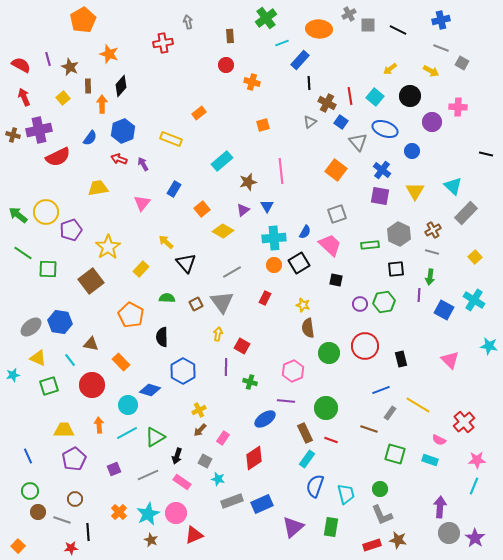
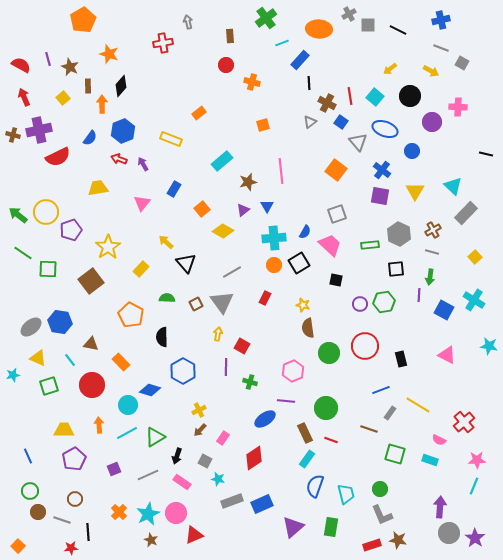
pink triangle at (450, 360): moved 3 px left, 5 px up; rotated 18 degrees counterclockwise
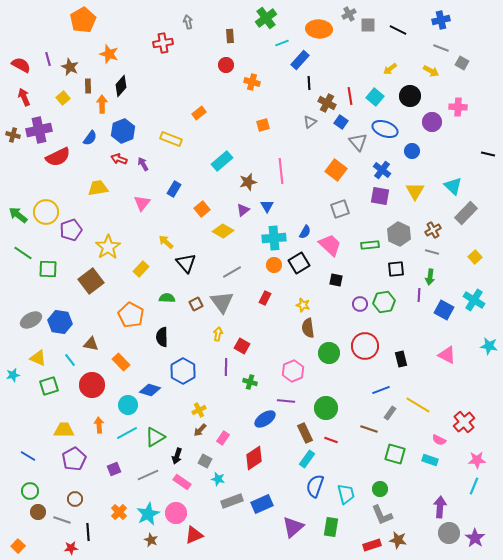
black line at (486, 154): moved 2 px right
gray square at (337, 214): moved 3 px right, 5 px up
gray ellipse at (31, 327): moved 7 px up; rotated 10 degrees clockwise
blue line at (28, 456): rotated 35 degrees counterclockwise
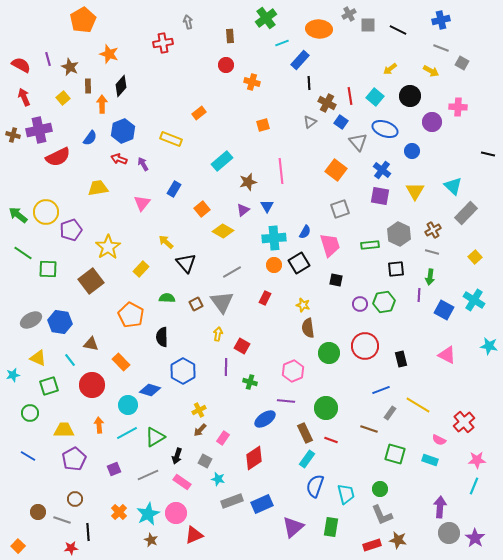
pink trapezoid at (330, 245): rotated 30 degrees clockwise
green circle at (30, 491): moved 78 px up
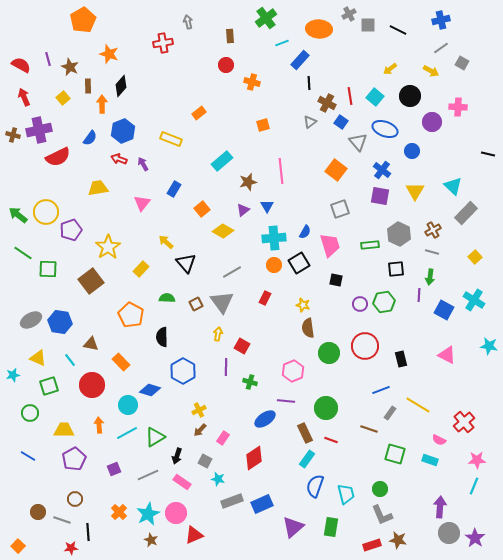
gray line at (441, 48): rotated 56 degrees counterclockwise
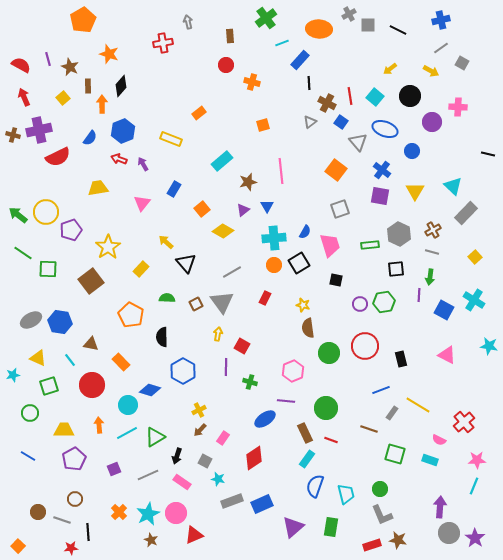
gray rectangle at (390, 413): moved 2 px right
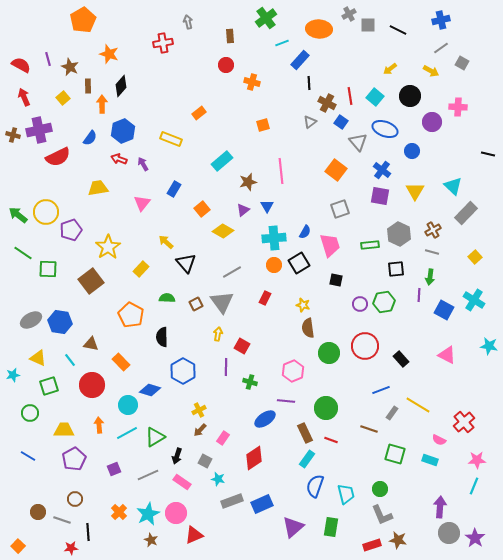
black rectangle at (401, 359): rotated 28 degrees counterclockwise
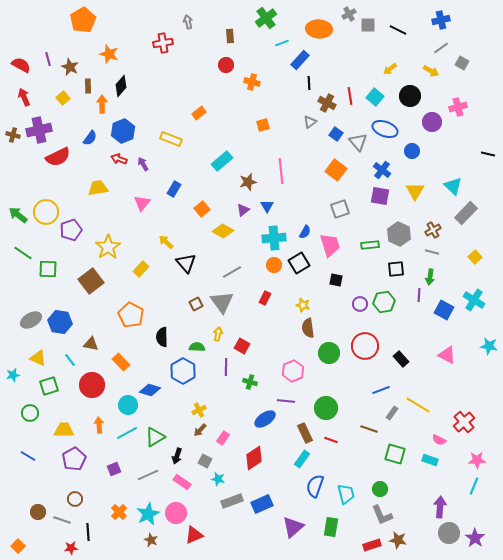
pink cross at (458, 107): rotated 18 degrees counterclockwise
blue square at (341, 122): moved 5 px left, 12 px down
green semicircle at (167, 298): moved 30 px right, 49 px down
cyan rectangle at (307, 459): moved 5 px left
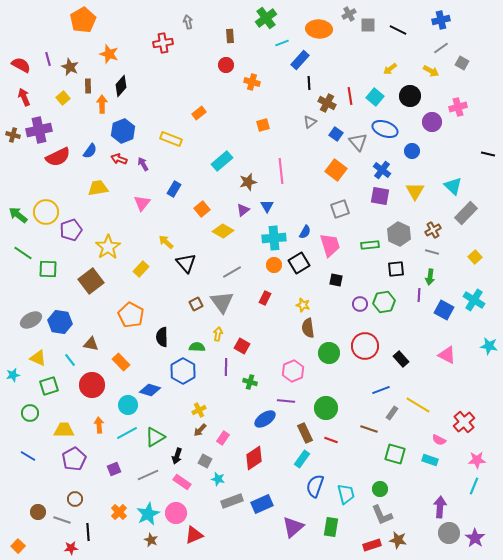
blue semicircle at (90, 138): moved 13 px down
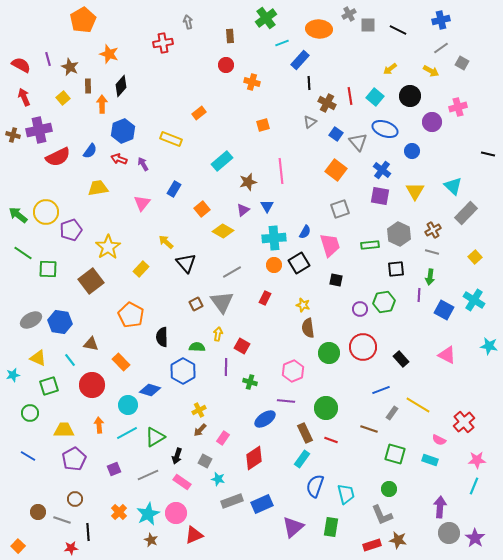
purple circle at (360, 304): moved 5 px down
red circle at (365, 346): moved 2 px left, 1 px down
green circle at (380, 489): moved 9 px right
